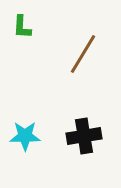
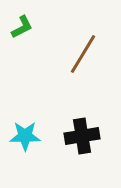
green L-shape: rotated 120 degrees counterclockwise
black cross: moved 2 px left
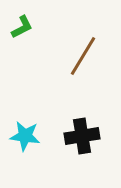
brown line: moved 2 px down
cyan star: rotated 8 degrees clockwise
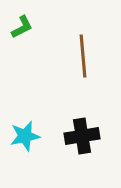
brown line: rotated 36 degrees counterclockwise
cyan star: rotated 20 degrees counterclockwise
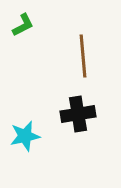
green L-shape: moved 1 px right, 2 px up
black cross: moved 4 px left, 22 px up
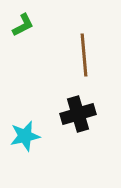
brown line: moved 1 px right, 1 px up
black cross: rotated 8 degrees counterclockwise
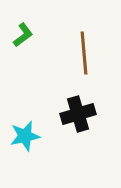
green L-shape: moved 10 px down; rotated 10 degrees counterclockwise
brown line: moved 2 px up
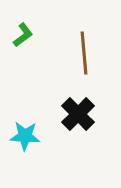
black cross: rotated 28 degrees counterclockwise
cyan star: rotated 16 degrees clockwise
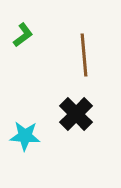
brown line: moved 2 px down
black cross: moved 2 px left
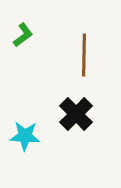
brown line: rotated 6 degrees clockwise
